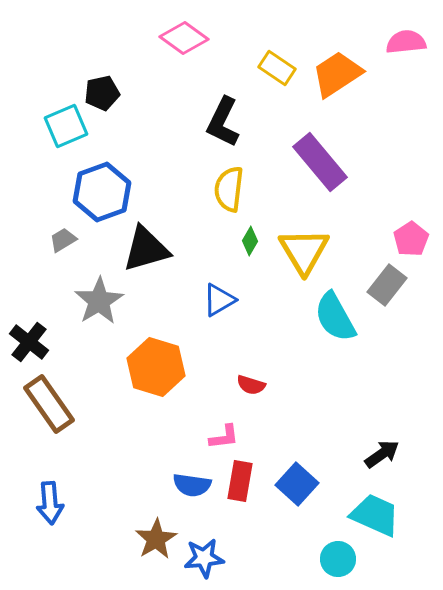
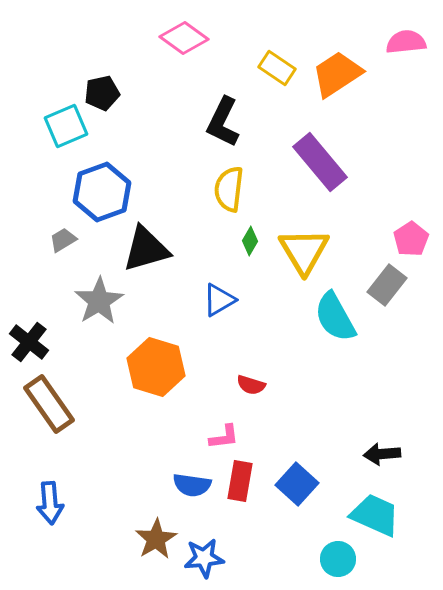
black arrow: rotated 150 degrees counterclockwise
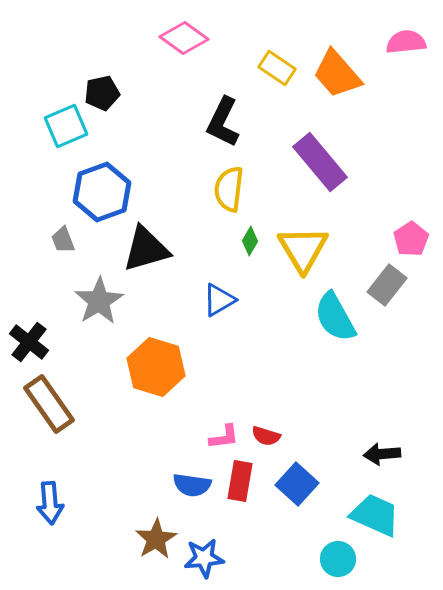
orange trapezoid: rotated 98 degrees counterclockwise
gray trapezoid: rotated 80 degrees counterclockwise
yellow triangle: moved 1 px left, 2 px up
red semicircle: moved 15 px right, 51 px down
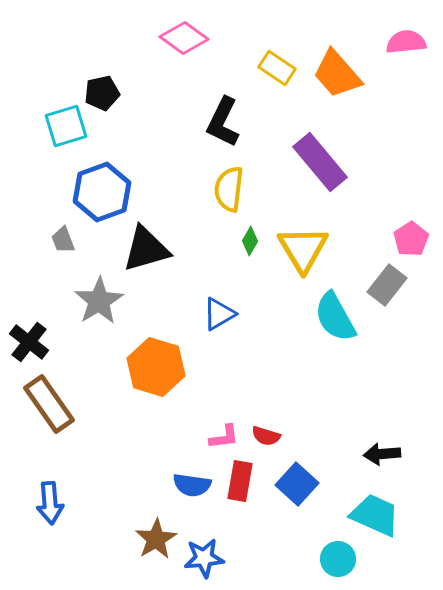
cyan square: rotated 6 degrees clockwise
blue triangle: moved 14 px down
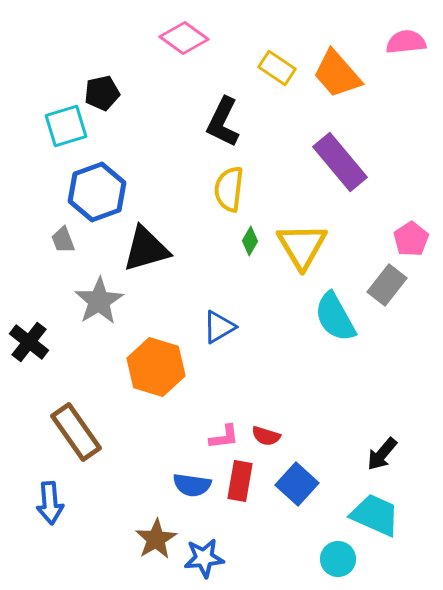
purple rectangle: moved 20 px right
blue hexagon: moved 5 px left
yellow triangle: moved 1 px left, 3 px up
blue triangle: moved 13 px down
brown rectangle: moved 27 px right, 28 px down
black arrow: rotated 45 degrees counterclockwise
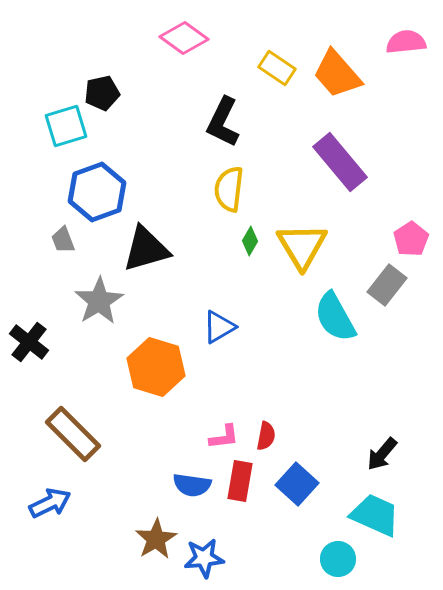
brown rectangle: moved 3 px left, 2 px down; rotated 10 degrees counterclockwise
red semicircle: rotated 96 degrees counterclockwise
blue arrow: rotated 111 degrees counterclockwise
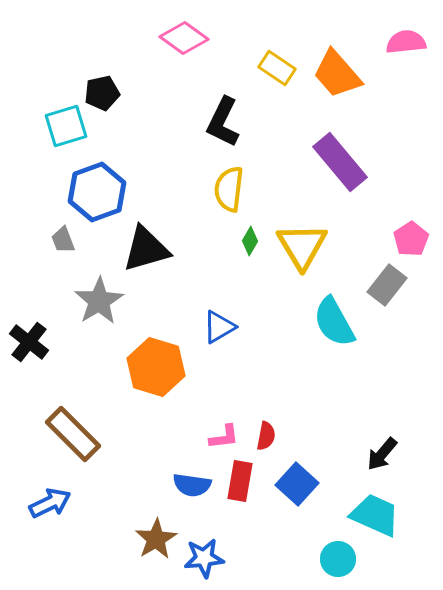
cyan semicircle: moved 1 px left, 5 px down
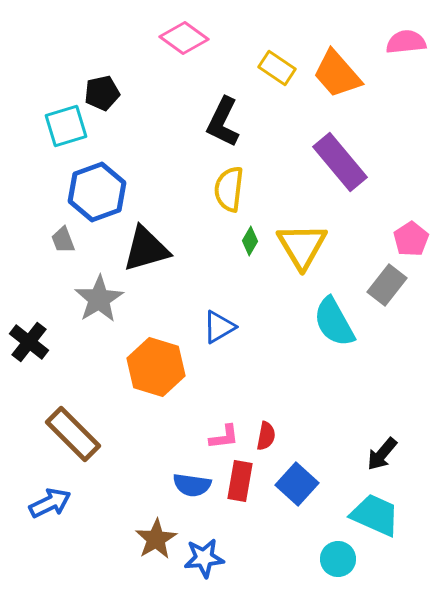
gray star: moved 2 px up
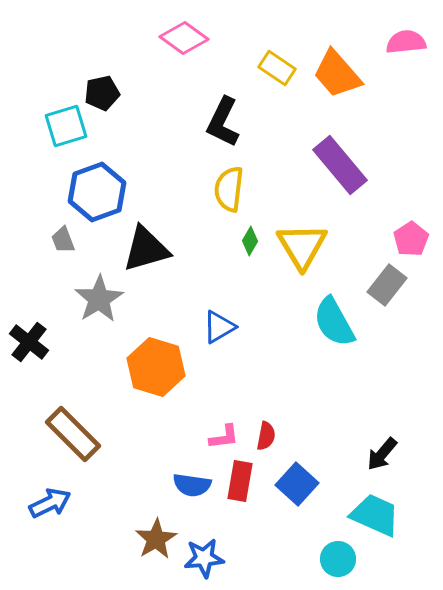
purple rectangle: moved 3 px down
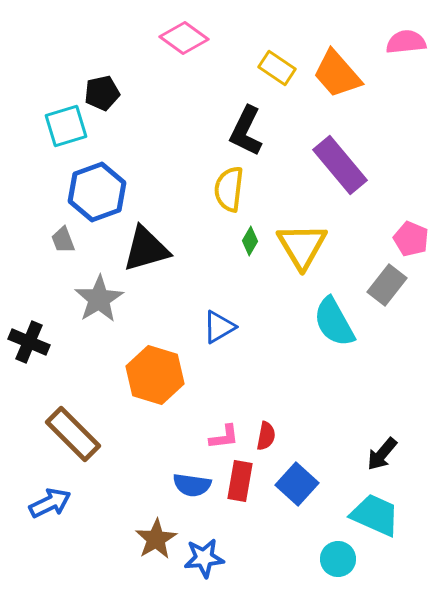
black L-shape: moved 23 px right, 9 px down
pink pentagon: rotated 16 degrees counterclockwise
black cross: rotated 15 degrees counterclockwise
orange hexagon: moved 1 px left, 8 px down
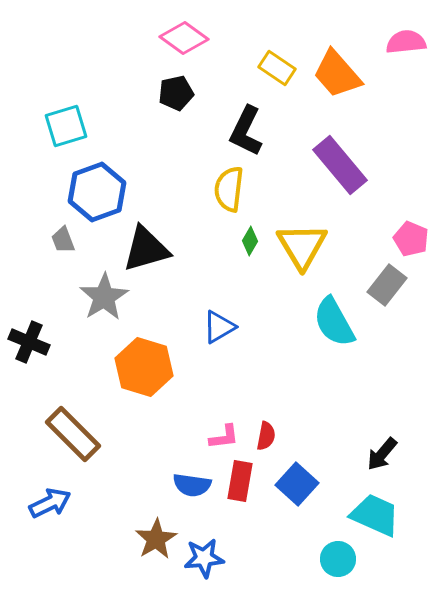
black pentagon: moved 74 px right
gray star: moved 5 px right, 2 px up
orange hexagon: moved 11 px left, 8 px up
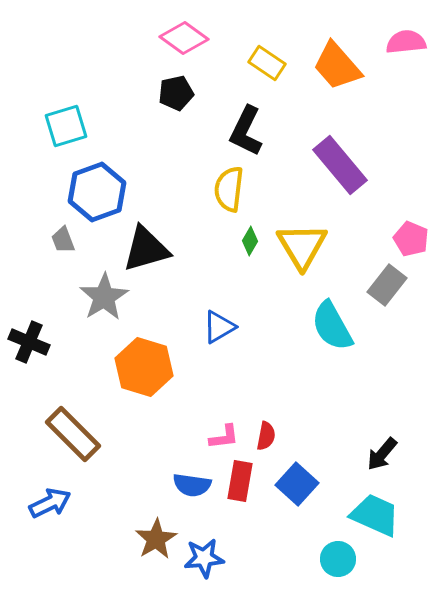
yellow rectangle: moved 10 px left, 5 px up
orange trapezoid: moved 8 px up
cyan semicircle: moved 2 px left, 4 px down
